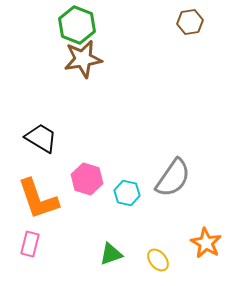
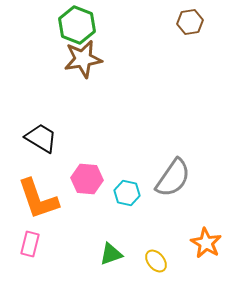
pink hexagon: rotated 12 degrees counterclockwise
yellow ellipse: moved 2 px left, 1 px down
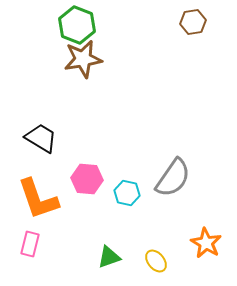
brown hexagon: moved 3 px right
green triangle: moved 2 px left, 3 px down
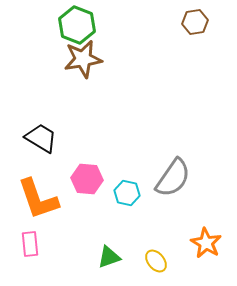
brown hexagon: moved 2 px right
pink rectangle: rotated 20 degrees counterclockwise
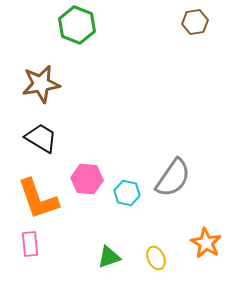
brown star: moved 42 px left, 25 px down
yellow ellipse: moved 3 px up; rotated 15 degrees clockwise
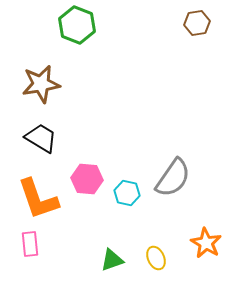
brown hexagon: moved 2 px right, 1 px down
green triangle: moved 3 px right, 3 px down
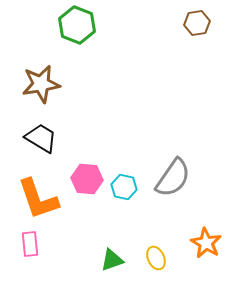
cyan hexagon: moved 3 px left, 6 px up
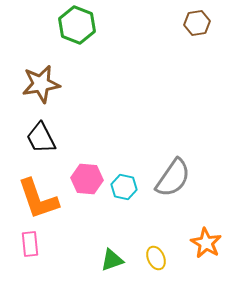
black trapezoid: rotated 148 degrees counterclockwise
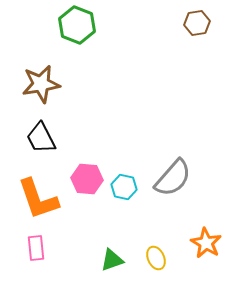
gray semicircle: rotated 6 degrees clockwise
pink rectangle: moved 6 px right, 4 px down
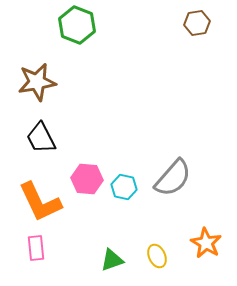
brown star: moved 4 px left, 2 px up
orange L-shape: moved 2 px right, 3 px down; rotated 6 degrees counterclockwise
yellow ellipse: moved 1 px right, 2 px up
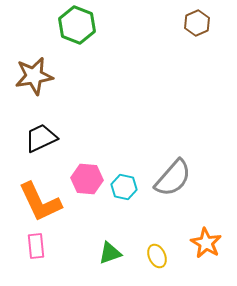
brown hexagon: rotated 15 degrees counterclockwise
brown star: moved 3 px left, 6 px up
black trapezoid: rotated 92 degrees clockwise
pink rectangle: moved 2 px up
green triangle: moved 2 px left, 7 px up
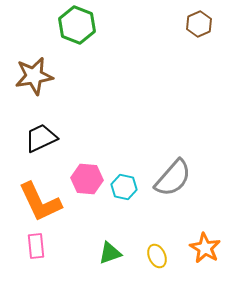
brown hexagon: moved 2 px right, 1 px down
orange star: moved 1 px left, 5 px down
